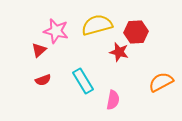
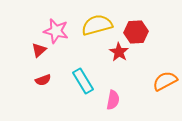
red star: rotated 18 degrees clockwise
orange semicircle: moved 4 px right, 1 px up
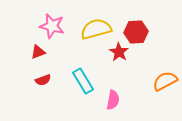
yellow semicircle: moved 1 px left, 4 px down
pink star: moved 4 px left, 5 px up
red triangle: moved 1 px left, 2 px down; rotated 21 degrees clockwise
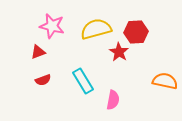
orange semicircle: rotated 40 degrees clockwise
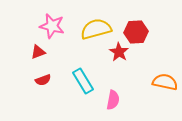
orange semicircle: moved 1 px down
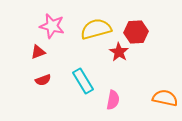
orange semicircle: moved 16 px down
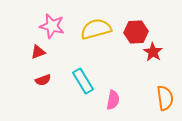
red star: moved 34 px right
orange semicircle: rotated 70 degrees clockwise
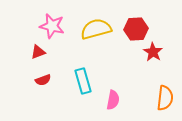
red hexagon: moved 3 px up
cyan rectangle: rotated 15 degrees clockwise
orange semicircle: rotated 15 degrees clockwise
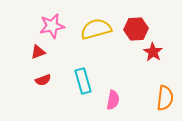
pink star: rotated 25 degrees counterclockwise
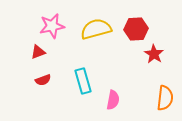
red star: moved 1 px right, 2 px down
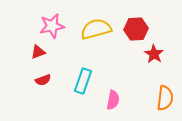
cyan rectangle: rotated 35 degrees clockwise
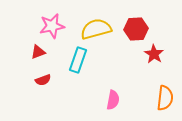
cyan rectangle: moved 5 px left, 21 px up
